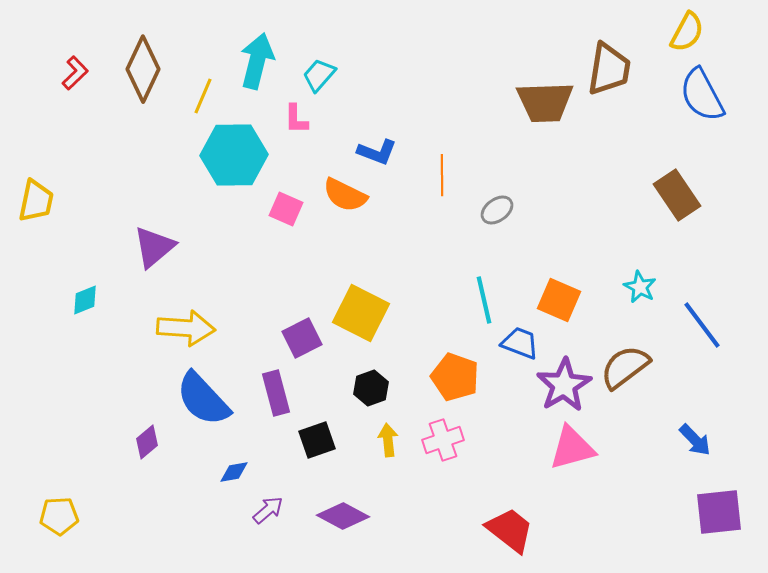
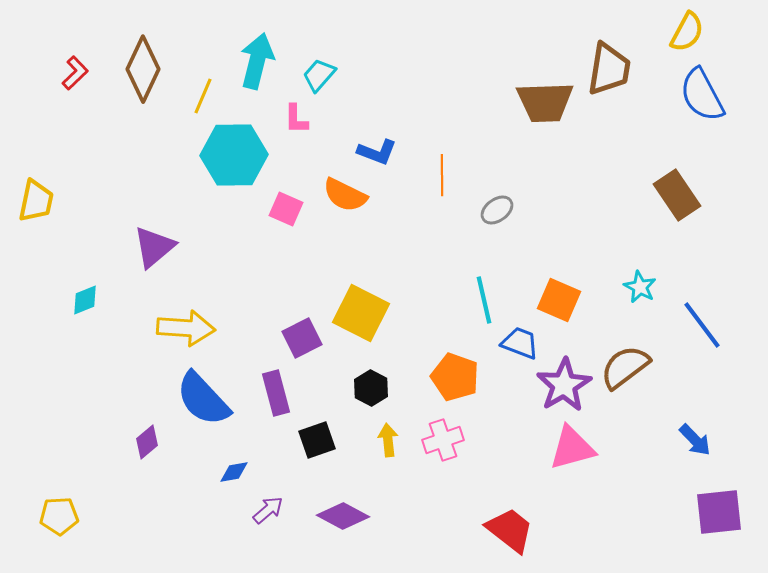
black hexagon at (371, 388): rotated 12 degrees counterclockwise
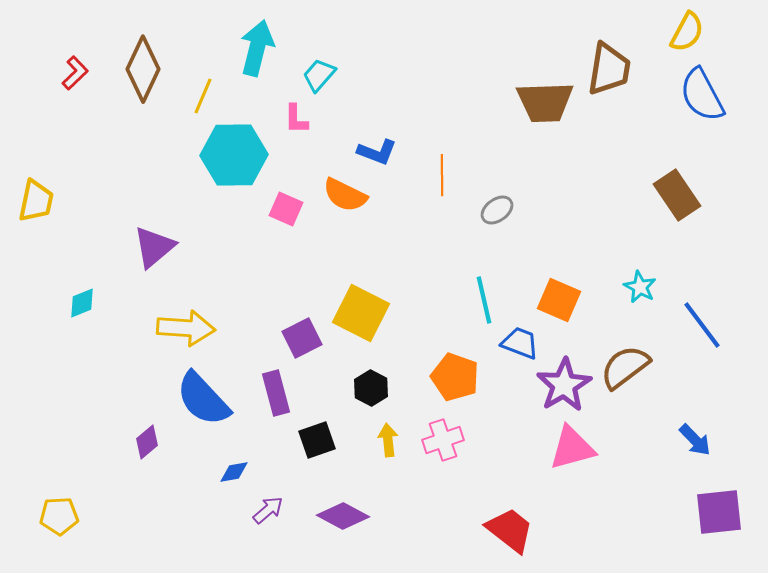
cyan arrow at (257, 61): moved 13 px up
cyan diamond at (85, 300): moved 3 px left, 3 px down
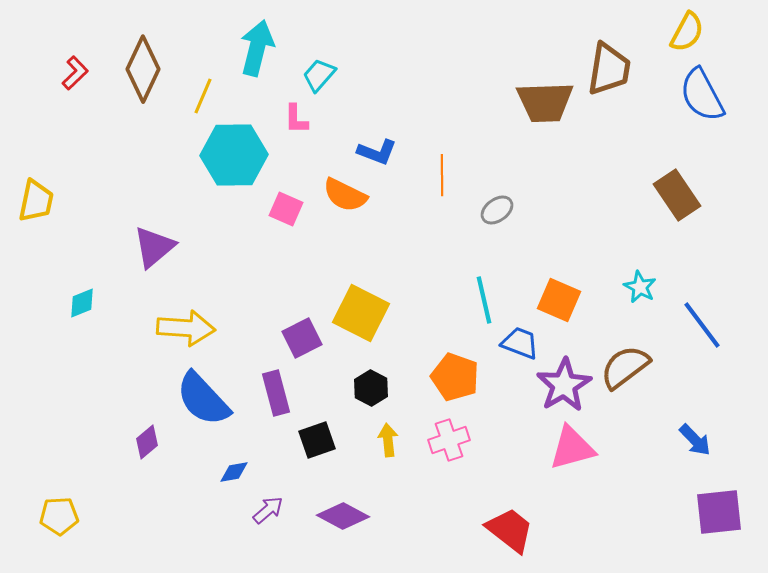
pink cross at (443, 440): moved 6 px right
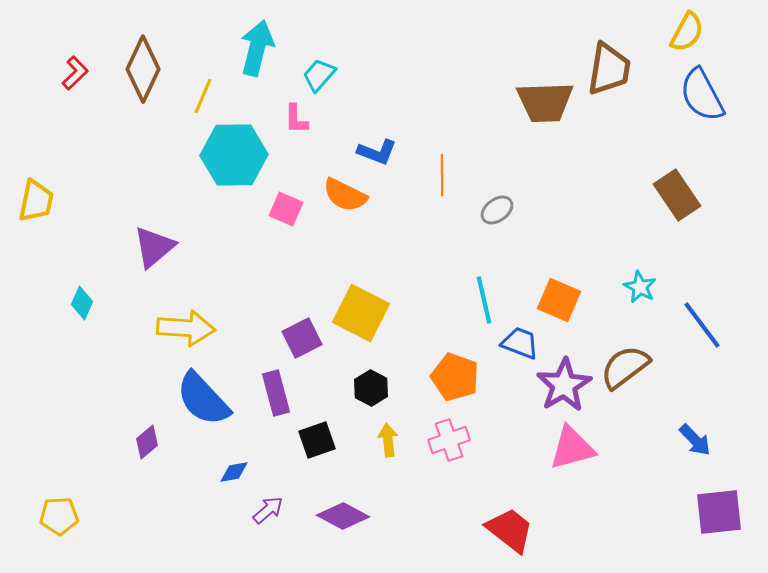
cyan diamond at (82, 303): rotated 44 degrees counterclockwise
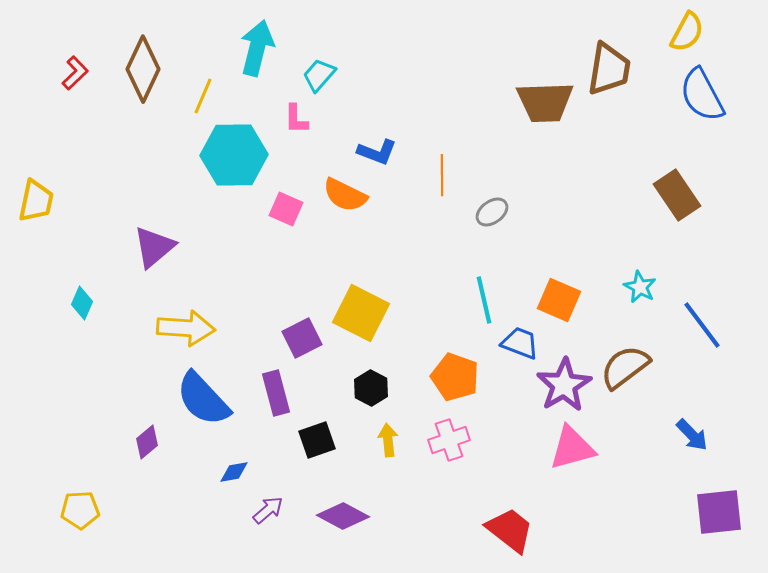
gray ellipse at (497, 210): moved 5 px left, 2 px down
blue arrow at (695, 440): moved 3 px left, 5 px up
yellow pentagon at (59, 516): moved 21 px right, 6 px up
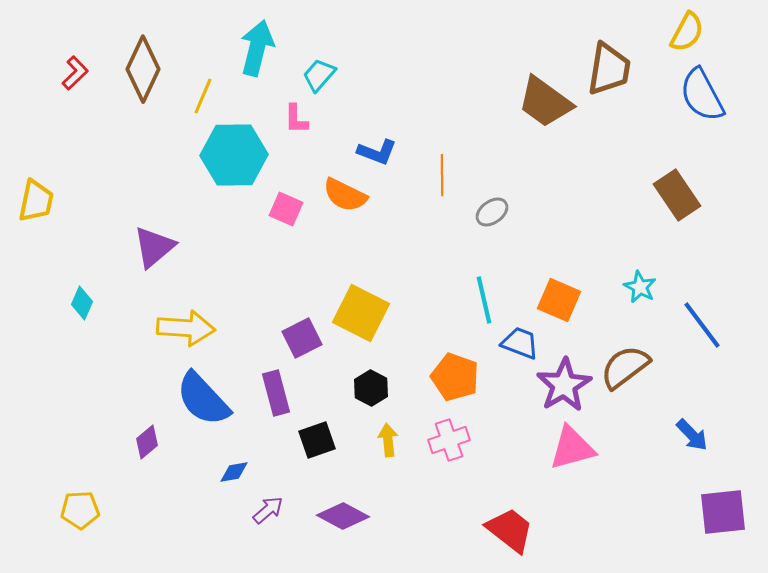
brown trapezoid at (545, 102): rotated 38 degrees clockwise
purple square at (719, 512): moved 4 px right
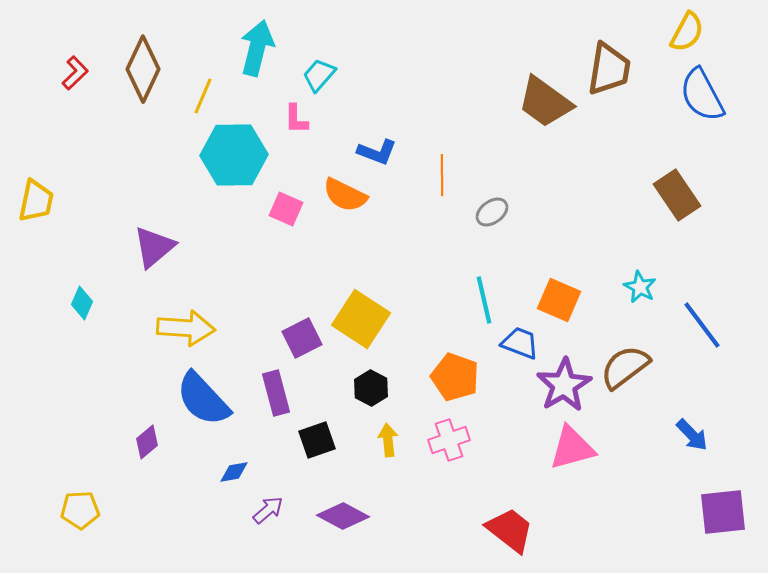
yellow square at (361, 313): moved 6 px down; rotated 6 degrees clockwise
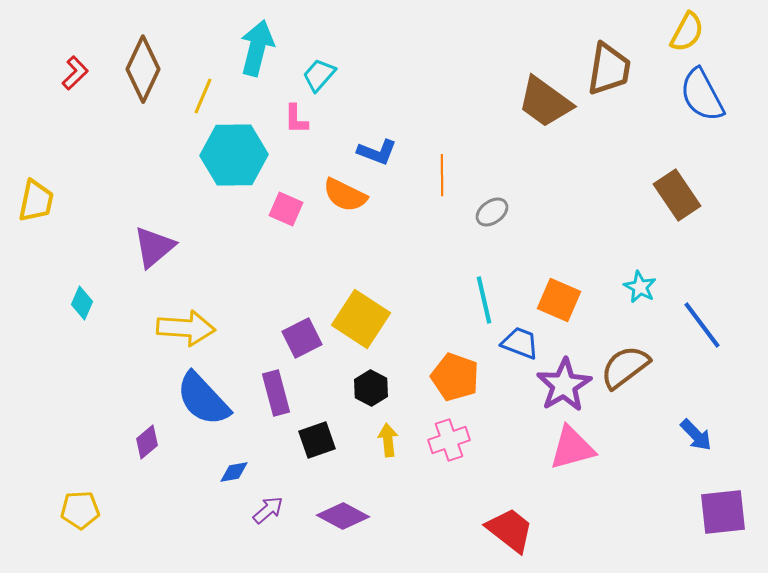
blue arrow at (692, 435): moved 4 px right
